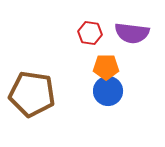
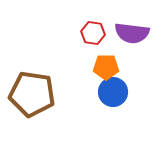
red hexagon: moved 3 px right
blue circle: moved 5 px right, 1 px down
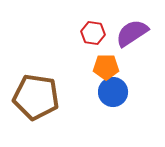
purple semicircle: rotated 140 degrees clockwise
brown pentagon: moved 4 px right, 3 px down
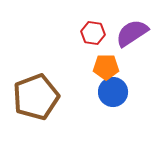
brown pentagon: rotated 30 degrees counterclockwise
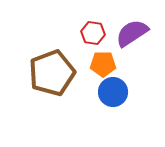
orange pentagon: moved 3 px left, 3 px up
brown pentagon: moved 16 px right, 24 px up
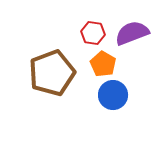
purple semicircle: rotated 12 degrees clockwise
orange pentagon: rotated 30 degrees clockwise
blue circle: moved 3 px down
